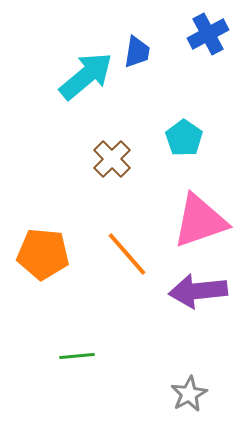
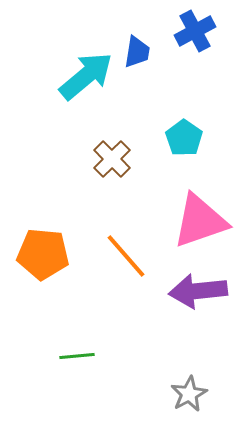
blue cross: moved 13 px left, 3 px up
orange line: moved 1 px left, 2 px down
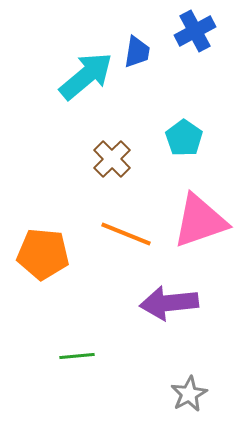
orange line: moved 22 px up; rotated 27 degrees counterclockwise
purple arrow: moved 29 px left, 12 px down
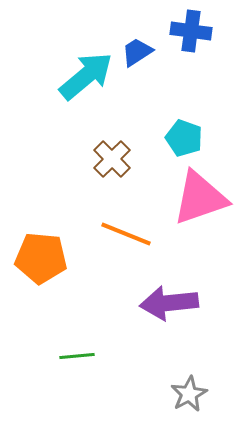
blue cross: moved 4 px left; rotated 36 degrees clockwise
blue trapezoid: rotated 132 degrees counterclockwise
cyan pentagon: rotated 15 degrees counterclockwise
pink triangle: moved 23 px up
orange pentagon: moved 2 px left, 4 px down
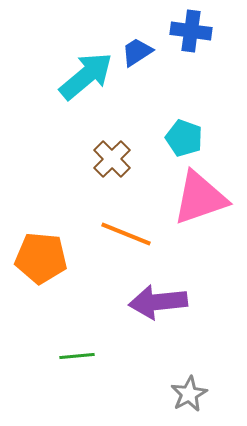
purple arrow: moved 11 px left, 1 px up
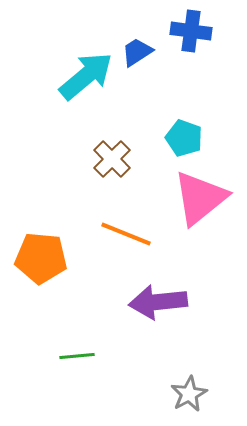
pink triangle: rotated 20 degrees counterclockwise
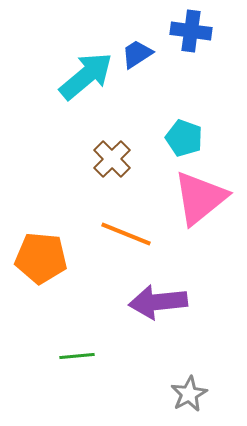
blue trapezoid: moved 2 px down
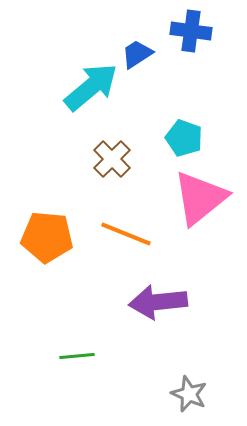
cyan arrow: moved 5 px right, 11 px down
orange pentagon: moved 6 px right, 21 px up
gray star: rotated 21 degrees counterclockwise
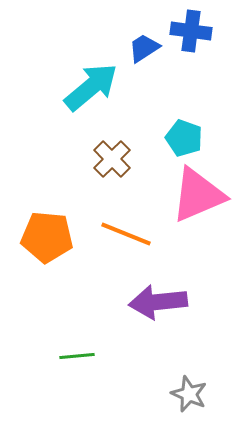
blue trapezoid: moved 7 px right, 6 px up
pink triangle: moved 2 px left, 3 px up; rotated 16 degrees clockwise
